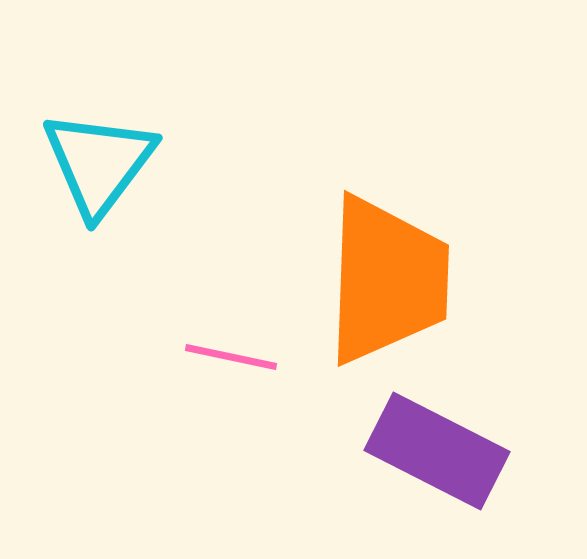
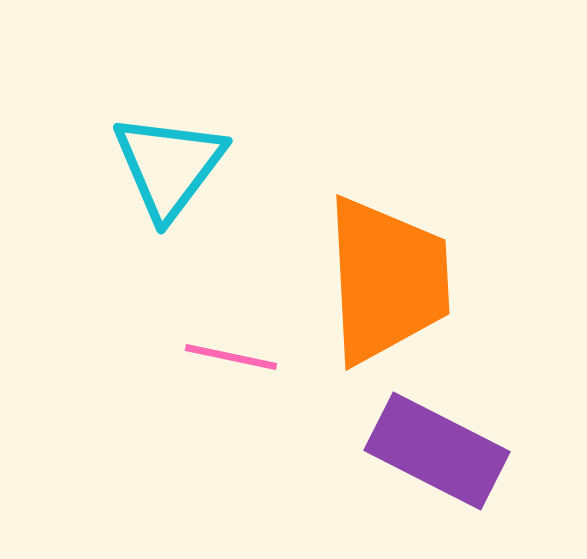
cyan triangle: moved 70 px right, 3 px down
orange trapezoid: rotated 5 degrees counterclockwise
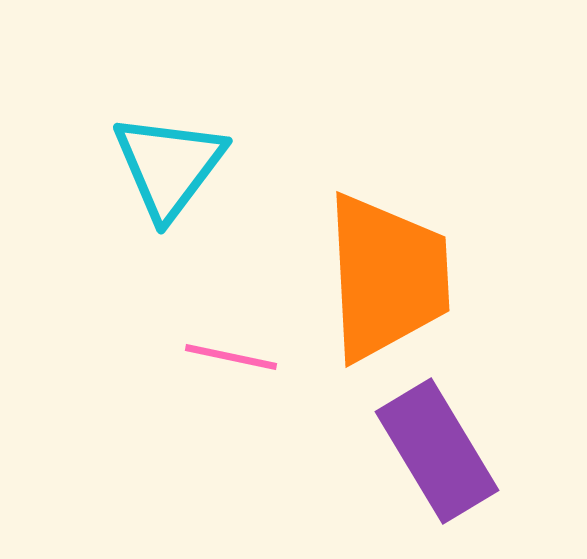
orange trapezoid: moved 3 px up
purple rectangle: rotated 32 degrees clockwise
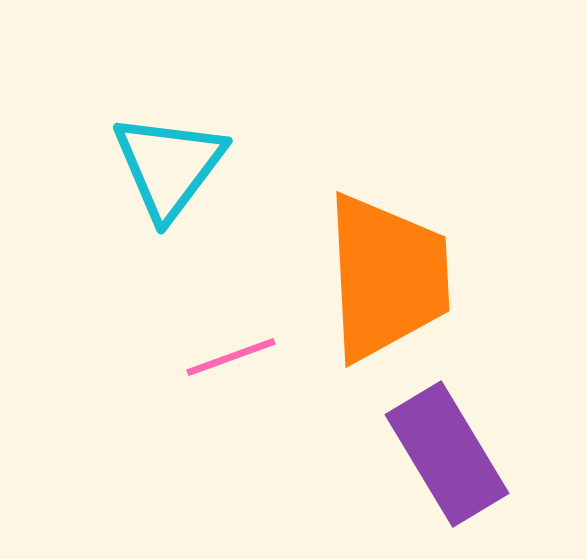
pink line: rotated 32 degrees counterclockwise
purple rectangle: moved 10 px right, 3 px down
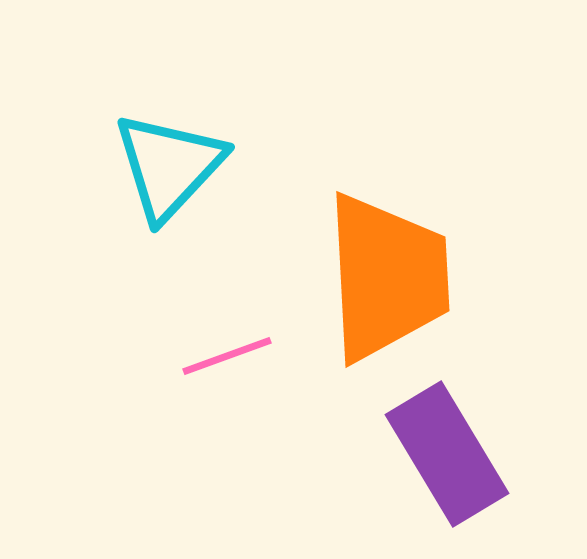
cyan triangle: rotated 6 degrees clockwise
pink line: moved 4 px left, 1 px up
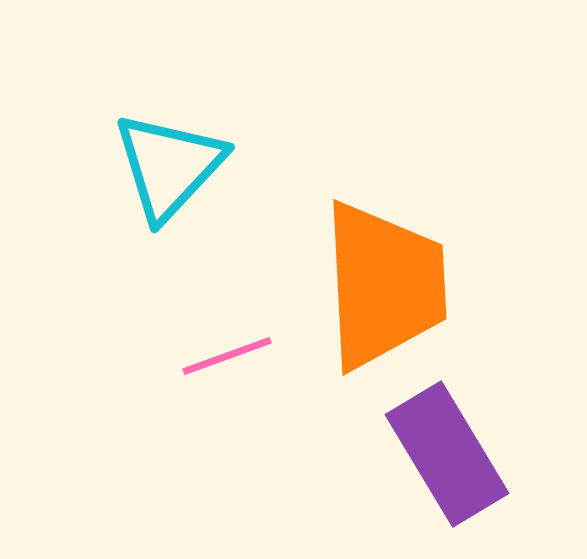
orange trapezoid: moved 3 px left, 8 px down
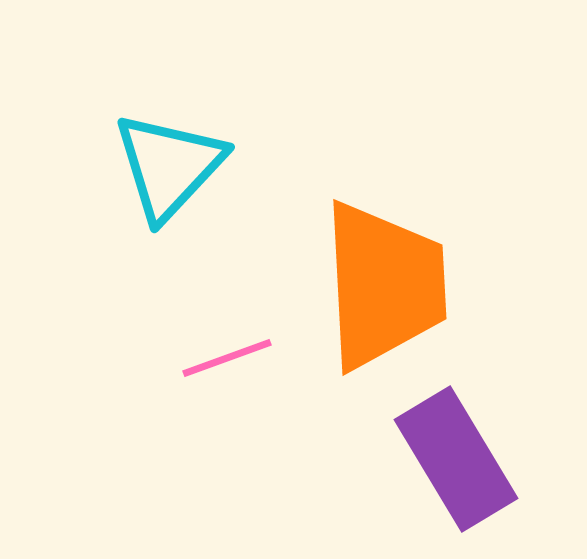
pink line: moved 2 px down
purple rectangle: moved 9 px right, 5 px down
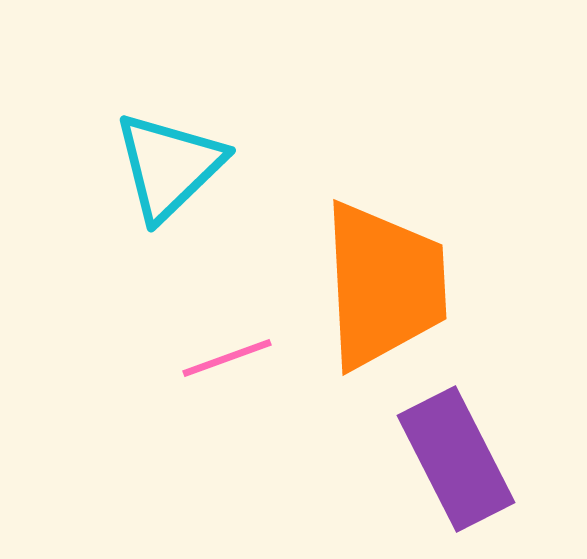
cyan triangle: rotated 3 degrees clockwise
purple rectangle: rotated 4 degrees clockwise
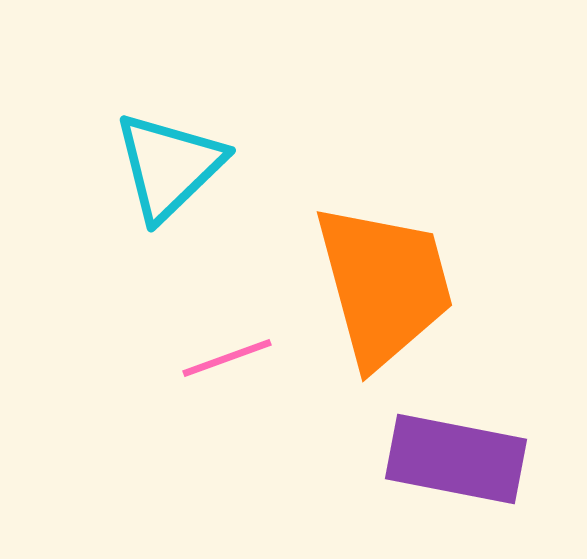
orange trapezoid: rotated 12 degrees counterclockwise
purple rectangle: rotated 52 degrees counterclockwise
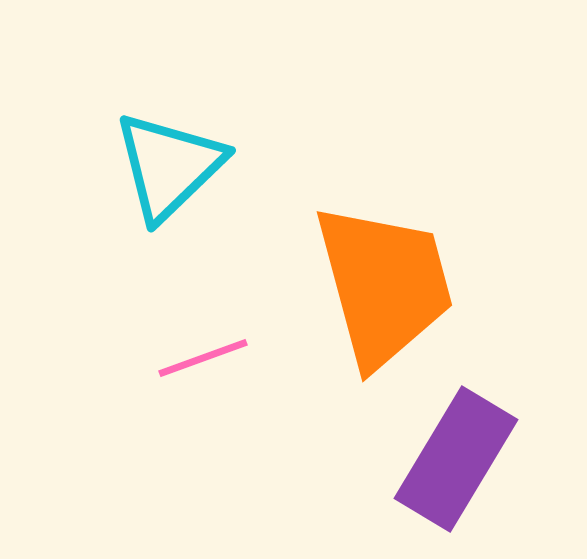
pink line: moved 24 px left
purple rectangle: rotated 70 degrees counterclockwise
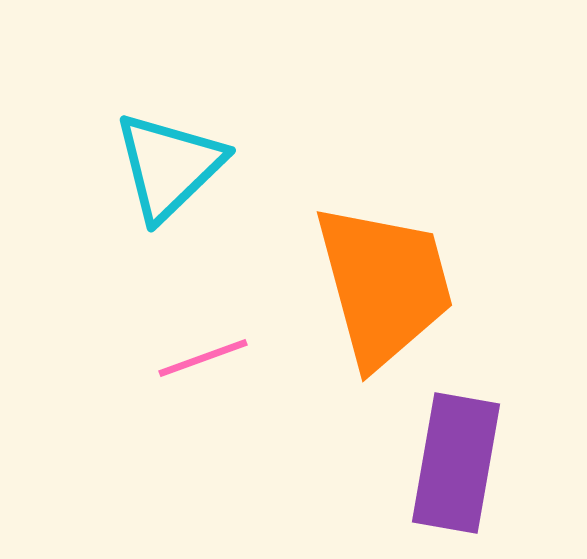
purple rectangle: moved 4 px down; rotated 21 degrees counterclockwise
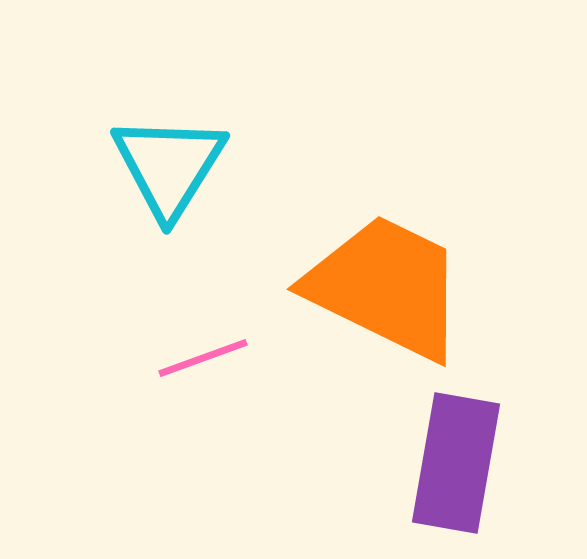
cyan triangle: rotated 14 degrees counterclockwise
orange trapezoid: moved 2 px right, 2 px down; rotated 49 degrees counterclockwise
